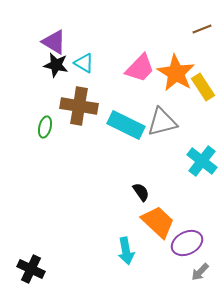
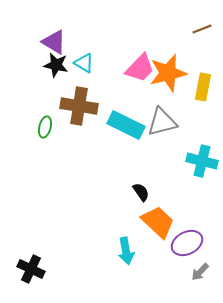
orange star: moved 8 px left; rotated 27 degrees clockwise
yellow rectangle: rotated 44 degrees clockwise
cyan cross: rotated 24 degrees counterclockwise
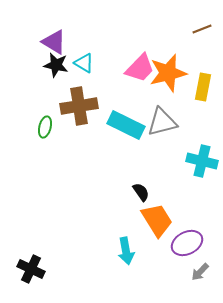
brown cross: rotated 18 degrees counterclockwise
orange trapezoid: moved 1 px left, 2 px up; rotated 15 degrees clockwise
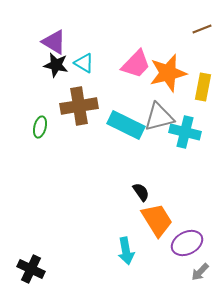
pink trapezoid: moved 4 px left, 4 px up
gray triangle: moved 3 px left, 5 px up
green ellipse: moved 5 px left
cyan cross: moved 17 px left, 29 px up
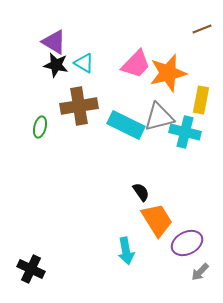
yellow rectangle: moved 2 px left, 13 px down
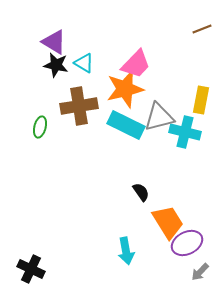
orange star: moved 43 px left, 16 px down
orange trapezoid: moved 11 px right, 2 px down
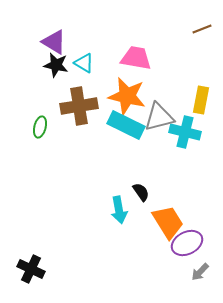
pink trapezoid: moved 6 px up; rotated 124 degrees counterclockwise
orange star: moved 2 px right, 7 px down; rotated 27 degrees clockwise
cyan arrow: moved 7 px left, 41 px up
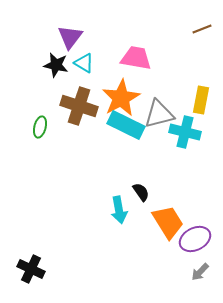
purple triangle: moved 16 px right, 5 px up; rotated 36 degrees clockwise
orange star: moved 6 px left, 2 px down; rotated 30 degrees clockwise
brown cross: rotated 27 degrees clockwise
gray triangle: moved 3 px up
purple ellipse: moved 8 px right, 4 px up
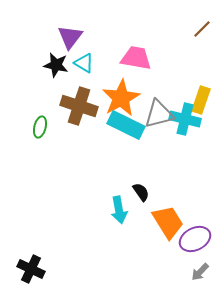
brown line: rotated 24 degrees counterclockwise
yellow rectangle: rotated 8 degrees clockwise
cyan cross: moved 13 px up
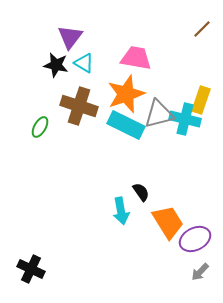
orange star: moved 5 px right, 4 px up; rotated 9 degrees clockwise
green ellipse: rotated 15 degrees clockwise
cyan arrow: moved 2 px right, 1 px down
